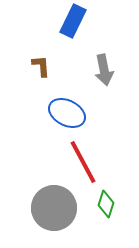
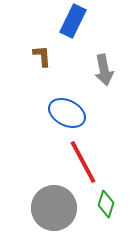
brown L-shape: moved 1 px right, 10 px up
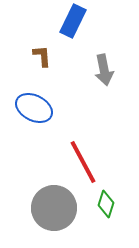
blue ellipse: moved 33 px left, 5 px up
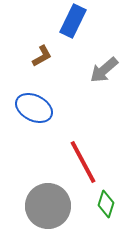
brown L-shape: rotated 65 degrees clockwise
gray arrow: rotated 60 degrees clockwise
gray circle: moved 6 px left, 2 px up
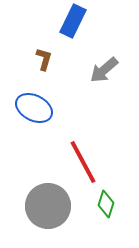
brown L-shape: moved 2 px right, 3 px down; rotated 45 degrees counterclockwise
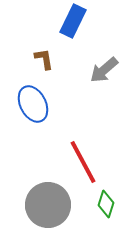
brown L-shape: rotated 25 degrees counterclockwise
blue ellipse: moved 1 px left, 4 px up; rotated 36 degrees clockwise
gray circle: moved 1 px up
